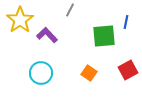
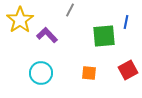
orange square: rotated 28 degrees counterclockwise
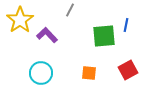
blue line: moved 3 px down
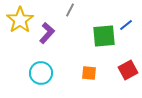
blue line: rotated 40 degrees clockwise
purple L-shape: moved 2 px up; rotated 85 degrees clockwise
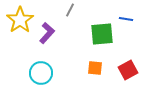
blue line: moved 6 px up; rotated 48 degrees clockwise
green square: moved 2 px left, 2 px up
orange square: moved 6 px right, 5 px up
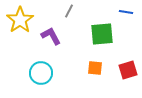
gray line: moved 1 px left, 1 px down
blue line: moved 7 px up
purple L-shape: moved 4 px right, 3 px down; rotated 70 degrees counterclockwise
red square: rotated 12 degrees clockwise
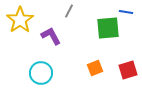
green square: moved 6 px right, 6 px up
orange square: rotated 28 degrees counterclockwise
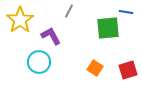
orange square: rotated 35 degrees counterclockwise
cyan circle: moved 2 px left, 11 px up
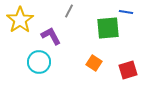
orange square: moved 1 px left, 5 px up
